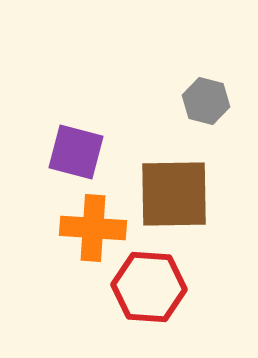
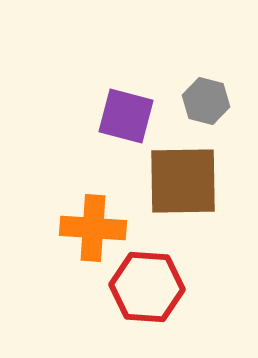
purple square: moved 50 px right, 36 px up
brown square: moved 9 px right, 13 px up
red hexagon: moved 2 px left
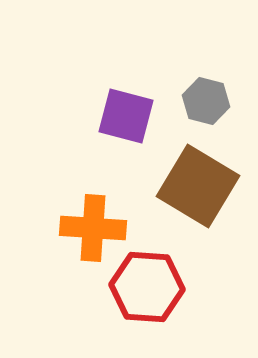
brown square: moved 15 px right, 5 px down; rotated 32 degrees clockwise
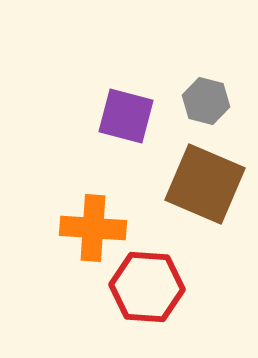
brown square: moved 7 px right, 2 px up; rotated 8 degrees counterclockwise
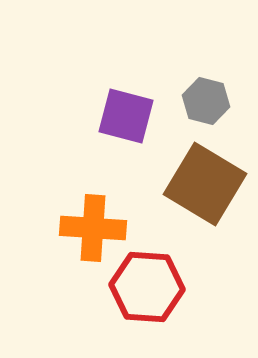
brown square: rotated 8 degrees clockwise
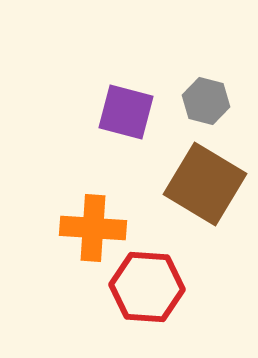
purple square: moved 4 px up
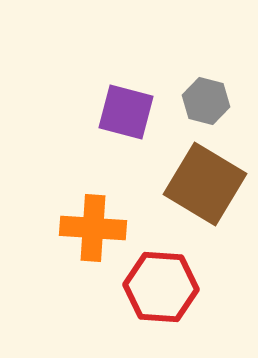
red hexagon: moved 14 px right
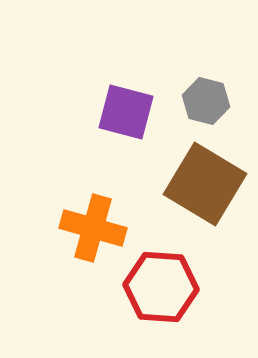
orange cross: rotated 12 degrees clockwise
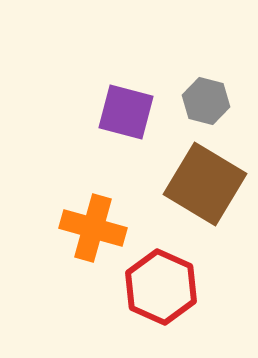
red hexagon: rotated 20 degrees clockwise
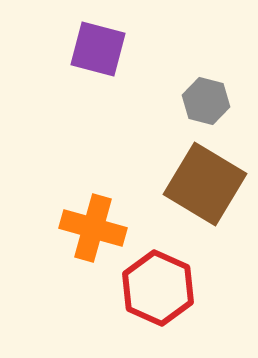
purple square: moved 28 px left, 63 px up
red hexagon: moved 3 px left, 1 px down
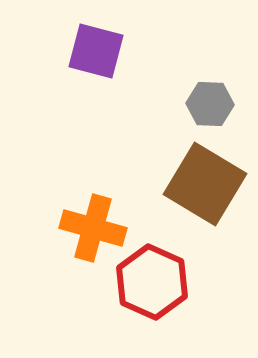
purple square: moved 2 px left, 2 px down
gray hexagon: moved 4 px right, 3 px down; rotated 12 degrees counterclockwise
red hexagon: moved 6 px left, 6 px up
